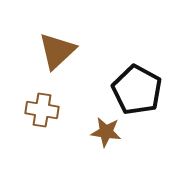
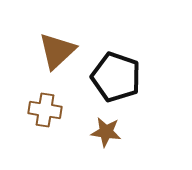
black pentagon: moved 21 px left, 13 px up; rotated 9 degrees counterclockwise
brown cross: moved 3 px right
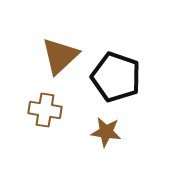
brown triangle: moved 3 px right, 5 px down
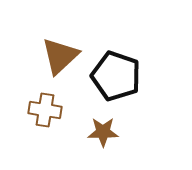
black pentagon: moved 1 px up
brown star: moved 3 px left; rotated 8 degrees counterclockwise
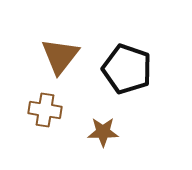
brown triangle: rotated 9 degrees counterclockwise
black pentagon: moved 11 px right, 7 px up
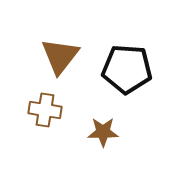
black pentagon: rotated 15 degrees counterclockwise
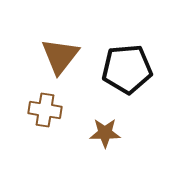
black pentagon: rotated 9 degrees counterclockwise
brown star: moved 2 px right, 1 px down
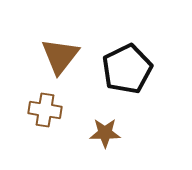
black pentagon: rotated 21 degrees counterclockwise
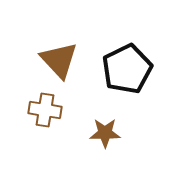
brown triangle: moved 1 px left, 4 px down; rotated 21 degrees counterclockwise
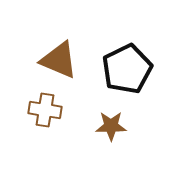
brown triangle: rotated 24 degrees counterclockwise
brown star: moved 6 px right, 7 px up
